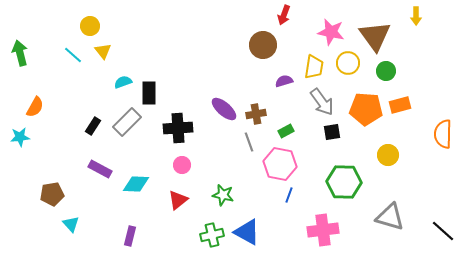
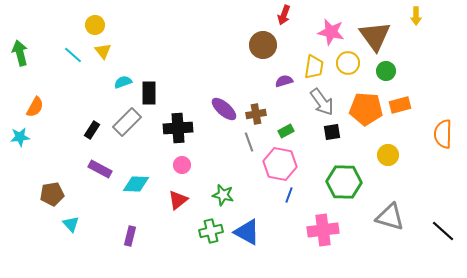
yellow circle at (90, 26): moved 5 px right, 1 px up
black rectangle at (93, 126): moved 1 px left, 4 px down
green cross at (212, 235): moved 1 px left, 4 px up
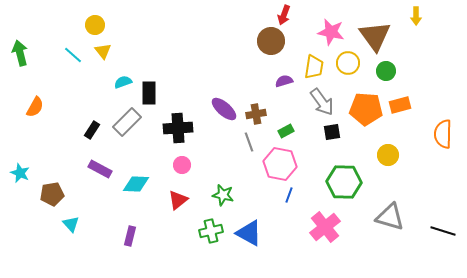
brown circle at (263, 45): moved 8 px right, 4 px up
cyan star at (20, 137): moved 36 px down; rotated 30 degrees clockwise
pink cross at (323, 230): moved 2 px right, 3 px up; rotated 32 degrees counterclockwise
black line at (443, 231): rotated 25 degrees counterclockwise
blue triangle at (247, 232): moved 2 px right, 1 px down
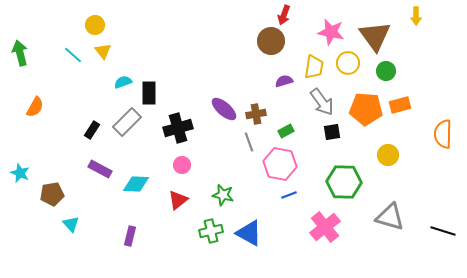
black cross at (178, 128): rotated 12 degrees counterclockwise
blue line at (289, 195): rotated 49 degrees clockwise
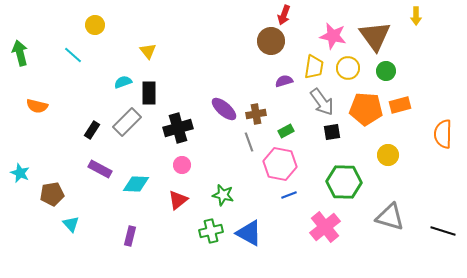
pink star at (331, 32): moved 2 px right, 4 px down
yellow triangle at (103, 51): moved 45 px right
yellow circle at (348, 63): moved 5 px down
orange semicircle at (35, 107): moved 2 px right, 1 px up; rotated 75 degrees clockwise
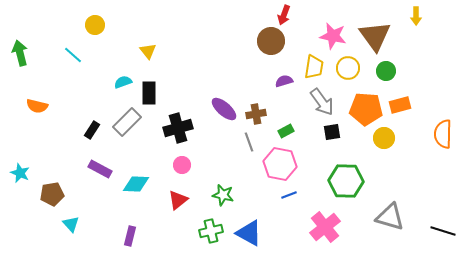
yellow circle at (388, 155): moved 4 px left, 17 px up
green hexagon at (344, 182): moved 2 px right, 1 px up
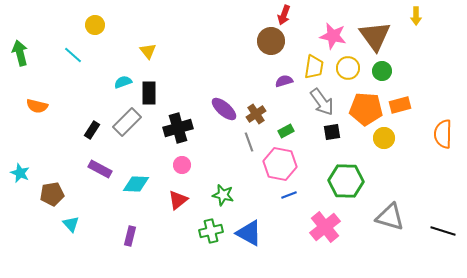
green circle at (386, 71): moved 4 px left
brown cross at (256, 114): rotated 24 degrees counterclockwise
